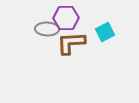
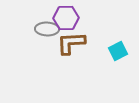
cyan square: moved 13 px right, 19 px down
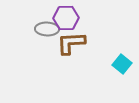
cyan square: moved 4 px right, 13 px down; rotated 24 degrees counterclockwise
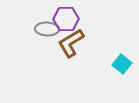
purple hexagon: moved 1 px down
brown L-shape: rotated 28 degrees counterclockwise
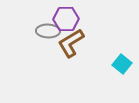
gray ellipse: moved 1 px right, 2 px down
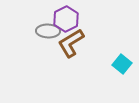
purple hexagon: rotated 25 degrees counterclockwise
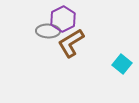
purple hexagon: moved 3 px left
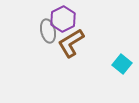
gray ellipse: rotated 75 degrees clockwise
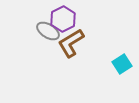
gray ellipse: rotated 45 degrees counterclockwise
cyan square: rotated 18 degrees clockwise
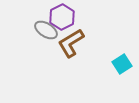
purple hexagon: moved 1 px left, 2 px up
gray ellipse: moved 2 px left, 1 px up
